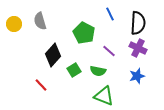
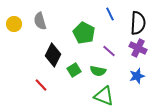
black diamond: rotated 15 degrees counterclockwise
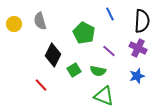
black semicircle: moved 4 px right, 2 px up
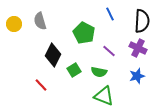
green semicircle: moved 1 px right, 1 px down
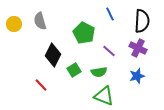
green semicircle: rotated 21 degrees counterclockwise
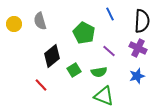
black diamond: moved 1 px left, 1 px down; rotated 25 degrees clockwise
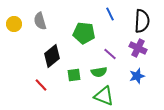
green pentagon: rotated 20 degrees counterclockwise
purple line: moved 1 px right, 3 px down
green square: moved 5 px down; rotated 24 degrees clockwise
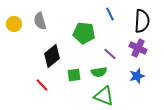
red line: moved 1 px right
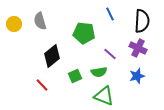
green square: moved 1 px right, 1 px down; rotated 16 degrees counterclockwise
